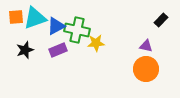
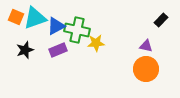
orange square: rotated 28 degrees clockwise
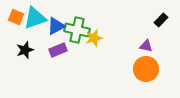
yellow star: moved 2 px left, 5 px up; rotated 12 degrees counterclockwise
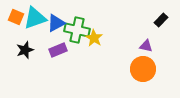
blue triangle: moved 3 px up
yellow star: rotated 24 degrees counterclockwise
orange circle: moved 3 px left
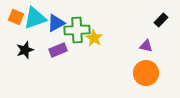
green cross: rotated 15 degrees counterclockwise
orange circle: moved 3 px right, 4 px down
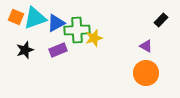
yellow star: rotated 24 degrees clockwise
purple triangle: rotated 16 degrees clockwise
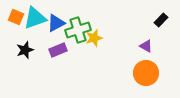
green cross: moved 1 px right; rotated 15 degrees counterclockwise
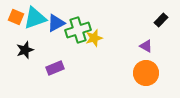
purple rectangle: moved 3 px left, 18 px down
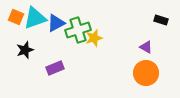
black rectangle: rotated 64 degrees clockwise
purple triangle: moved 1 px down
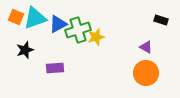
blue triangle: moved 2 px right, 1 px down
yellow star: moved 2 px right, 1 px up
purple rectangle: rotated 18 degrees clockwise
